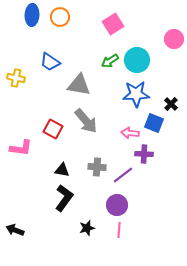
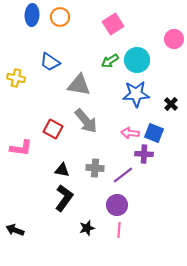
blue square: moved 10 px down
gray cross: moved 2 px left, 1 px down
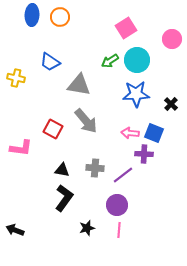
pink square: moved 13 px right, 4 px down
pink circle: moved 2 px left
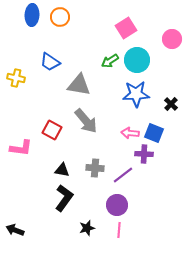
red square: moved 1 px left, 1 px down
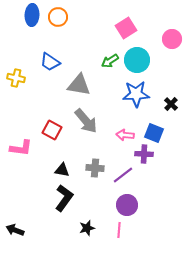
orange circle: moved 2 px left
pink arrow: moved 5 px left, 2 px down
purple circle: moved 10 px right
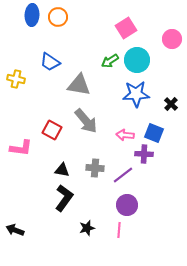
yellow cross: moved 1 px down
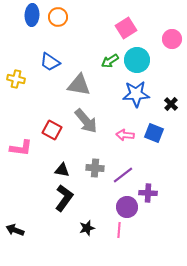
purple cross: moved 4 px right, 39 px down
purple circle: moved 2 px down
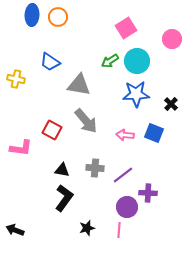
cyan circle: moved 1 px down
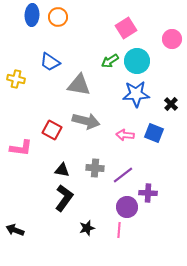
gray arrow: rotated 36 degrees counterclockwise
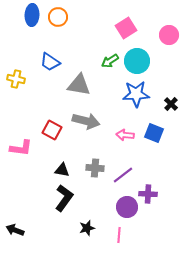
pink circle: moved 3 px left, 4 px up
purple cross: moved 1 px down
pink line: moved 5 px down
